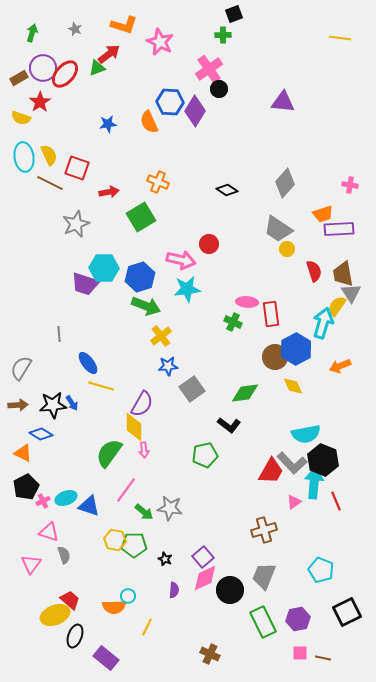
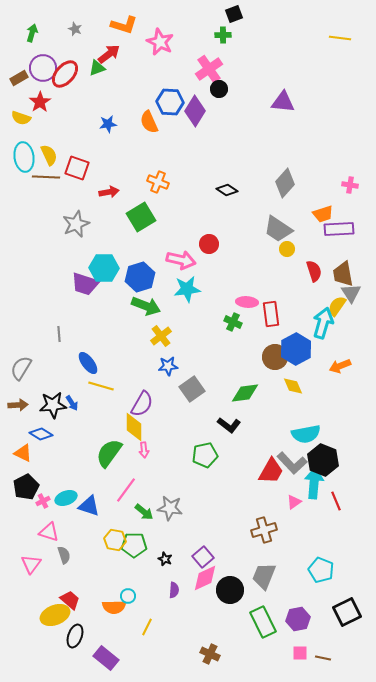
brown line at (50, 183): moved 4 px left, 6 px up; rotated 24 degrees counterclockwise
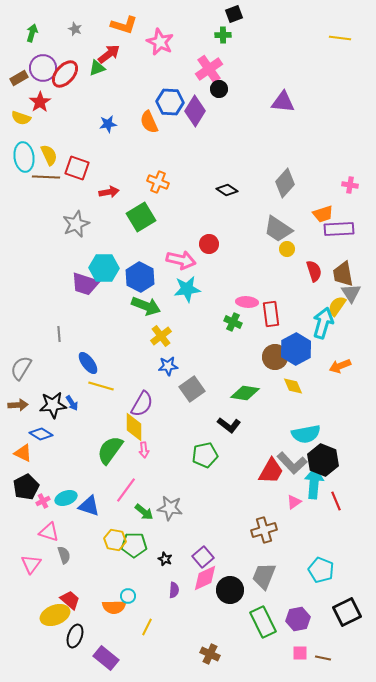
blue hexagon at (140, 277): rotated 16 degrees counterclockwise
green diamond at (245, 393): rotated 16 degrees clockwise
green semicircle at (109, 453): moved 1 px right, 3 px up
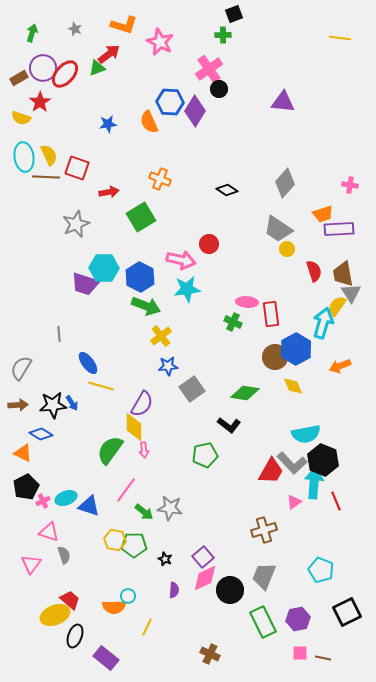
orange cross at (158, 182): moved 2 px right, 3 px up
